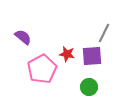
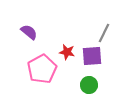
purple semicircle: moved 6 px right, 5 px up
red star: moved 2 px up
green circle: moved 2 px up
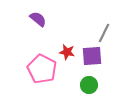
purple semicircle: moved 9 px right, 13 px up
pink pentagon: rotated 16 degrees counterclockwise
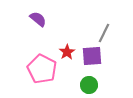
red star: rotated 28 degrees clockwise
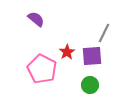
purple semicircle: moved 2 px left
green circle: moved 1 px right
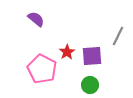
gray line: moved 14 px right, 3 px down
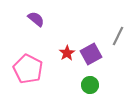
red star: moved 1 px down
purple square: moved 1 px left, 2 px up; rotated 25 degrees counterclockwise
pink pentagon: moved 14 px left
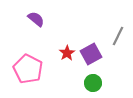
green circle: moved 3 px right, 2 px up
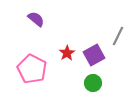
purple square: moved 3 px right, 1 px down
pink pentagon: moved 4 px right
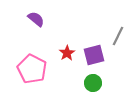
purple square: rotated 15 degrees clockwise
